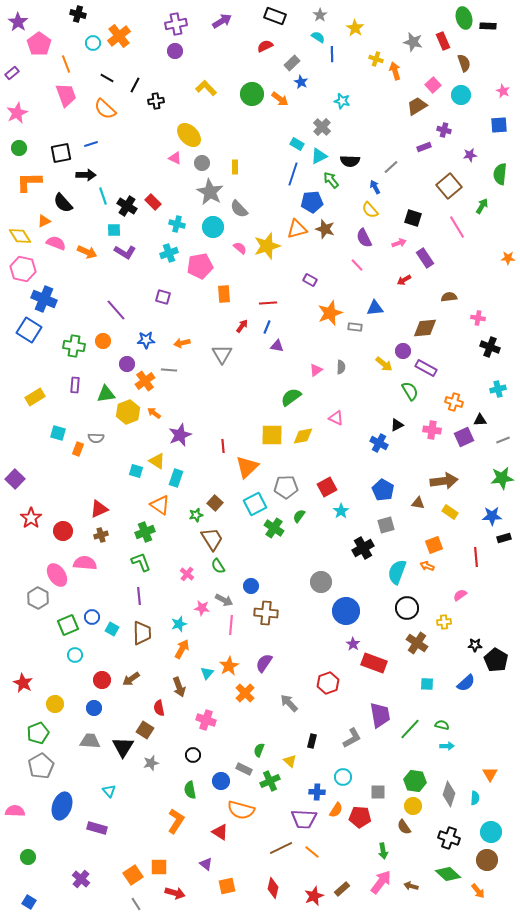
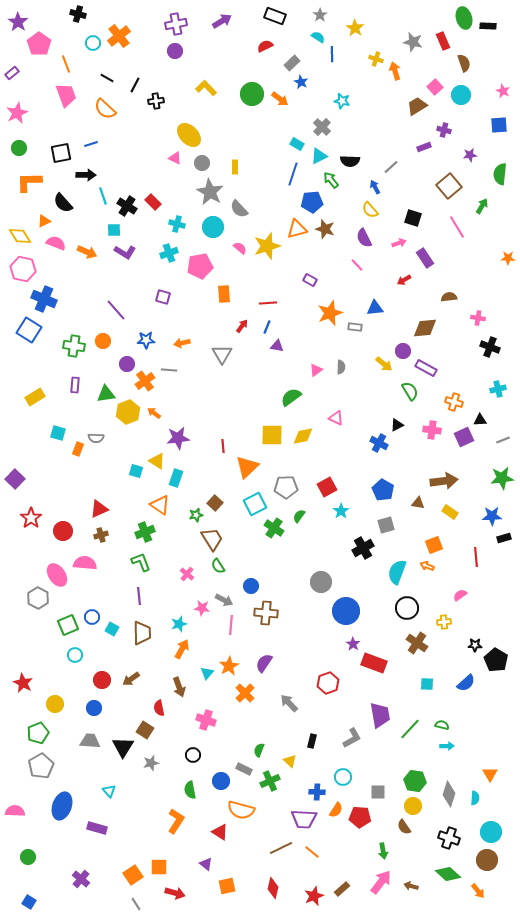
pink square at (433, 85): moved 2 px right, 2 px down
purple star at (180, 435): moved 2 px left, 3 px down; rotated 15 degrees clockwise
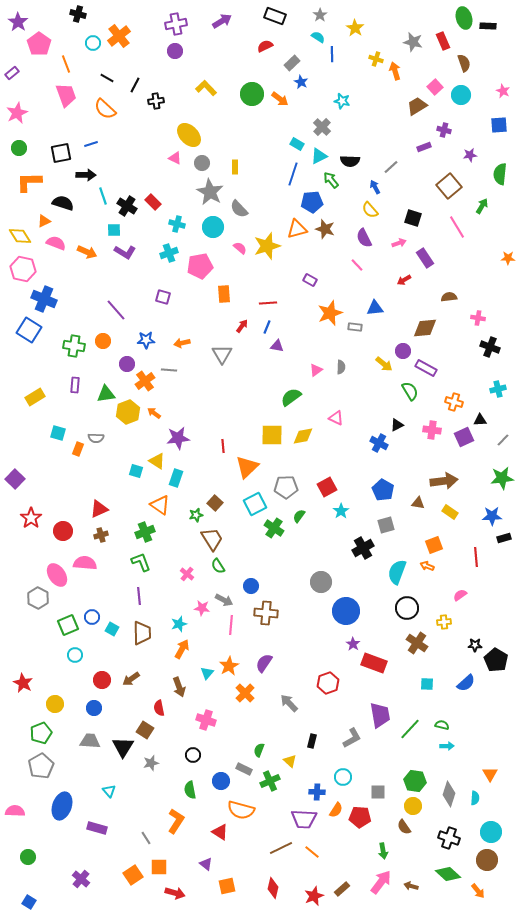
black semicircle at (63, 203): rotated 150 degrees clockwise
gray line at (503, 440): rotated 24 degrees counterclockwise
green pentagon at (38, 733): moved 3 px right
gray line at (136, 904): moved 10 px right, 66 px up
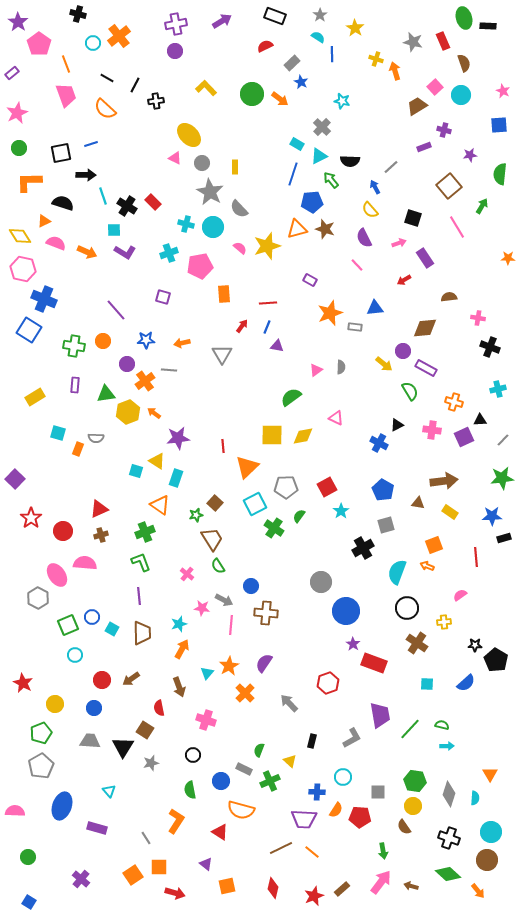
cyan cross at (177, 224): moved 9 px right
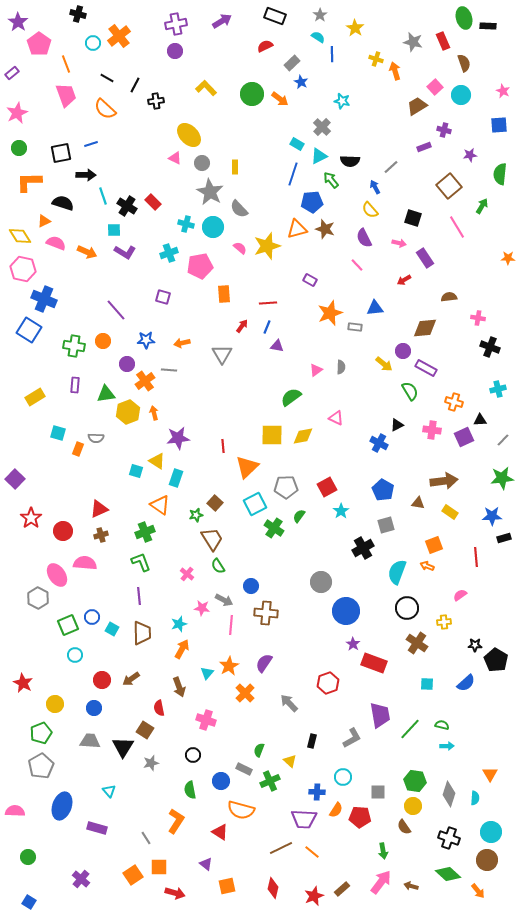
pink arrow at (399, 243): rotated 32 degrees clockwise
orange arrow at (154, 413): rotated 40 degrees clockwise
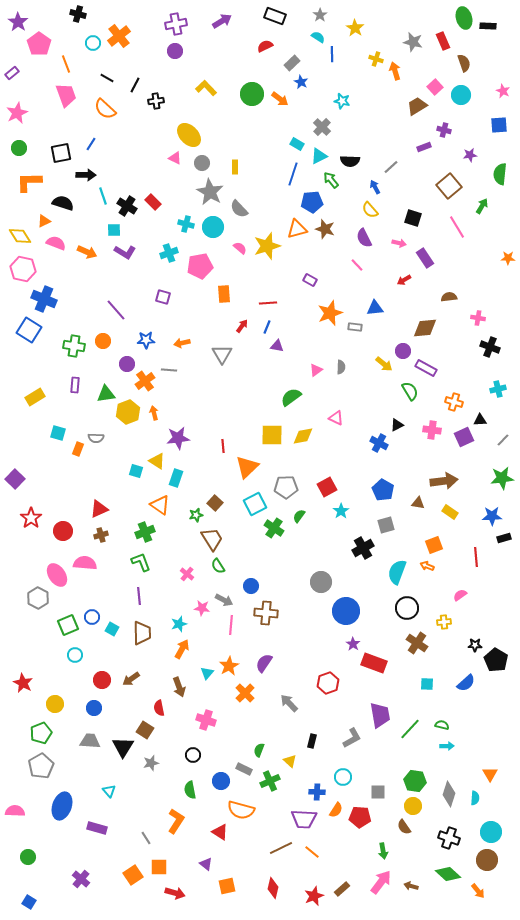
blue line at (91, 144): rotated 40 degrees counterclockwise
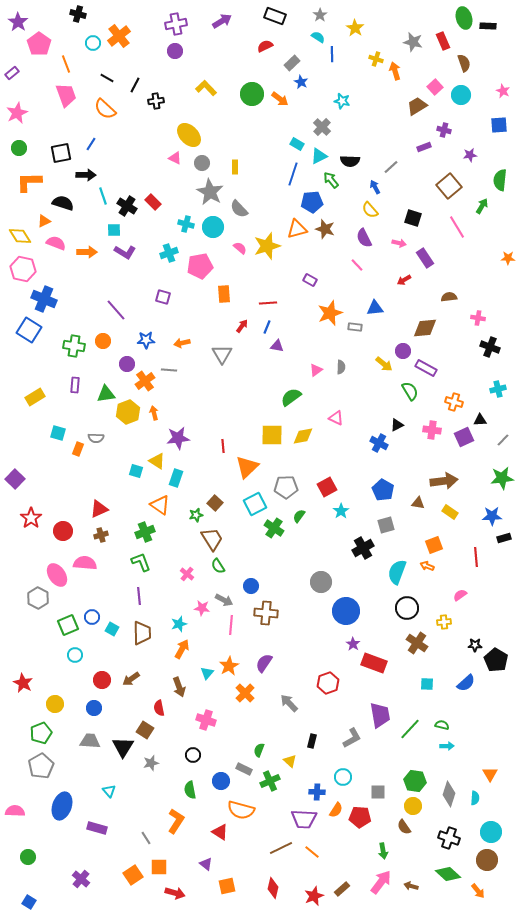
green semicircle at (500, 174): moved 6 px down
orange arrow at (87, 252): rotated 24 degrees counterclockwise
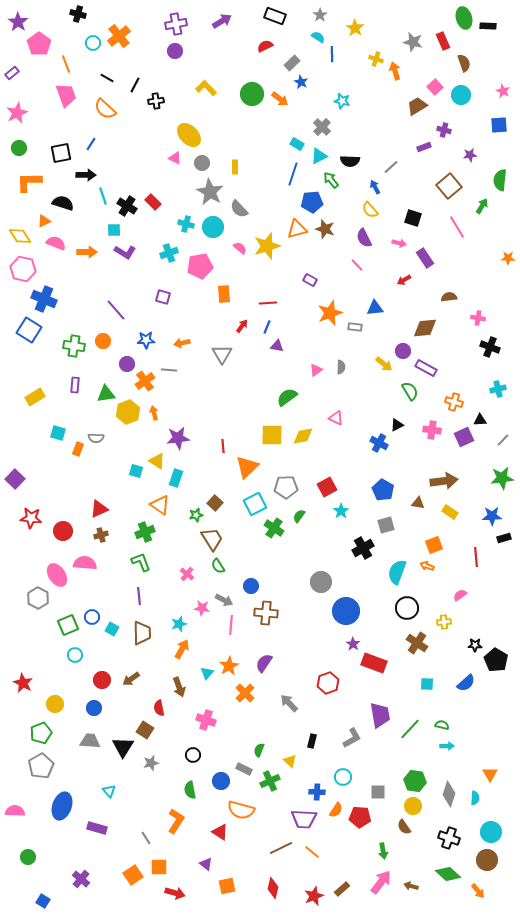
green semicircle at (291, 397): moved 4 px left
red star at (31, 518): rotated 30 degrees counterclockwise
blue square at (29, 902): moved 14 px right, 1 px up
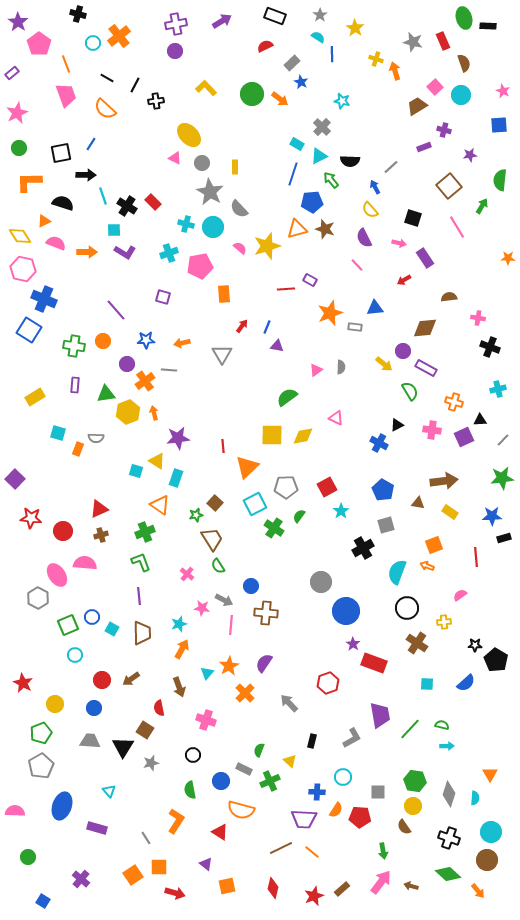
red line at (268, 303): moved 18 px right, 14 px up
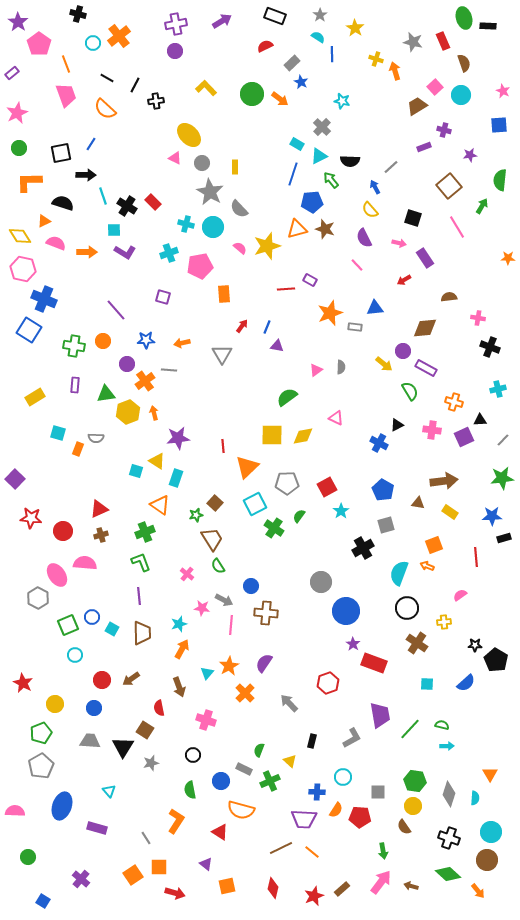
gray pentagon at (286, 487): moved 1 px right, 4 px up
cyan semicircle at (397, 572): moved 2 px right, 1 px down
